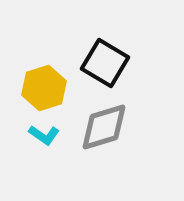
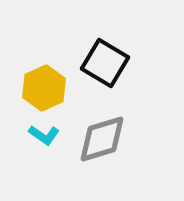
yellow hexagon: rotated 6 degrees counterclockwise
gray diamond: moved 2 px left, 12 px down
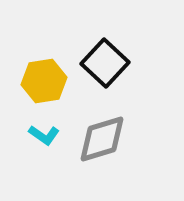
black square: rotated 12 degrees clockwise
yellow hexagon: moved 7 px up; rotated 15 degrees clockwise
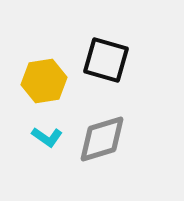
black square: moved 1 px right, 3 px up; rotated 27 degrees counterclockwise
cyan L-shape: moved 3 px right, 2 px down
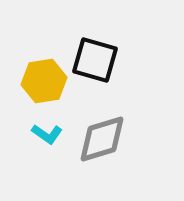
black square: moved 11 px left
cyan L-shape: moved 3 px up
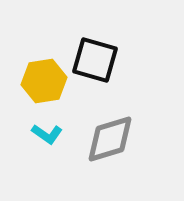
gray diamond: moved 8 px right
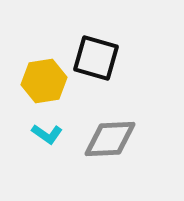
black square: moved 1 px right, 2 px up
gray diamond: rotated 14 degrees clockwise
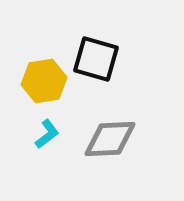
black square: moved 1 px down
cyan L-shape: rotated 72 degrees counterclockwise
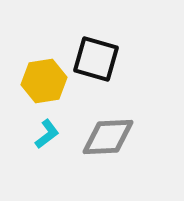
gray diamond: moved 2 px left, 2 px up
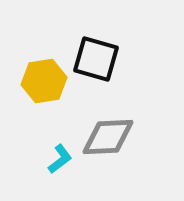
cyan L-shape: moved 13 px right, 25 px down
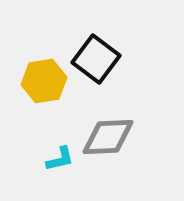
black square: rotated 21 degrees clockwise
cyan L-shape: rotated 24 degrees clockwise
